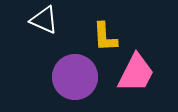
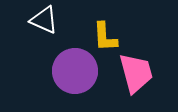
pink trapezoid: rotated 42 degrees counterclockwise
purple circle: moved 6 px up
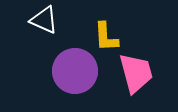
yellow L-shape: moved 1 px right
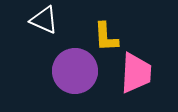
pink trapezoid: rotated 18 degrees clockwise
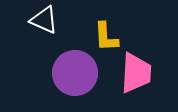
purple circle: moved 2 px down
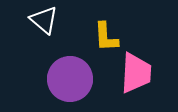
white triangle: rotated 16 degrees clockwise
purple circle: moved 5 px left, 6 px down
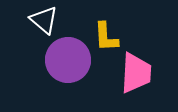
purple circle: moved 2 px left, 19 px up
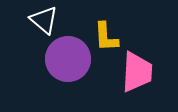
purple circle: moved 1 px up
pink trapezoid: moved 1 px right, 1 px up
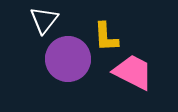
white triangle: rotated 28 degrees clockwise
pink trapezoid: moved 4 px left; rotated 66 degrees counterclockwise
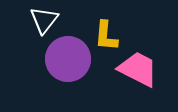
yellow L-shape: moved 1 px up; rotated 8 degrees clockwise
pink trapezoid: moved 5 px right, 3 px up
